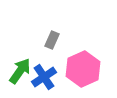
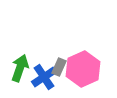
gray rectangle: moved 7 px right, 27 px down
green arrow: moved 3 px up; rotated 16 degrees counterclockwise
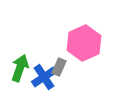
pink hexagon: moved 1 px right, 26 px up
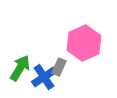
green arrow: rotated 12 degrees clockwise
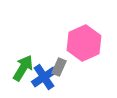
green arrow: moved 3 px right
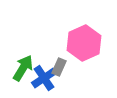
blue cross: moved 1 px down
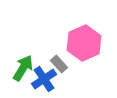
gray rectangle: moved 3 px up; rotated 66 degrees counterclockwise
blue cross: moved 1 px down
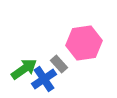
pink hexagon: rotated 16 degrees clockwise
green arrow: moved 1 px right, 1 px down; rotated 24 degrees clockwise
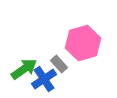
pink hexagon: moved 1 px left; rotated 8 degrees counterclockwise
